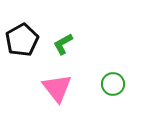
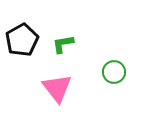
green L-shape: rotated 20 degrees clockwise
green circle: moved 1 px right, 12 px up
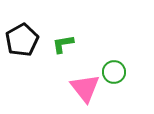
pink triangle: moved 28 px right
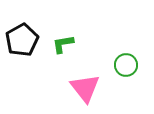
green circle: moved 12 px right, 7 px up
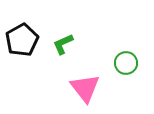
green L-shape: rotated 15 degrees counterclockwise
green circle: moved 2 px up
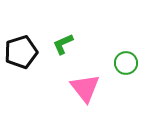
black pentagon: moved 1 px left, 12 px down; rotated 12 degrees clockwise
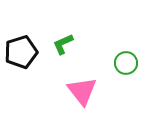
pink triangle: moved 3 px left, 3 px down
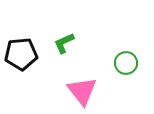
green L-shape: moved 1 px right, 1 px up
black pentagon: moved 2 px down; rotated 12 degrees clockwise
